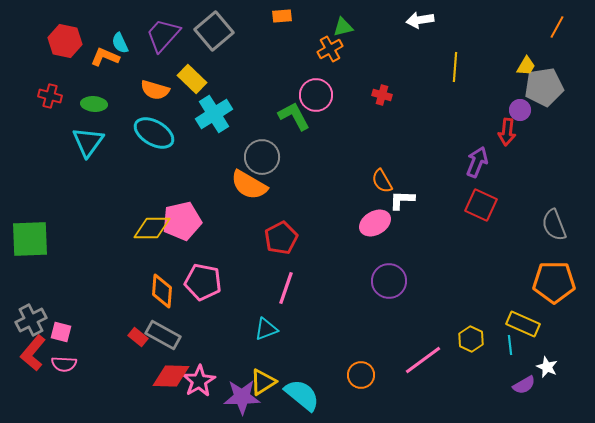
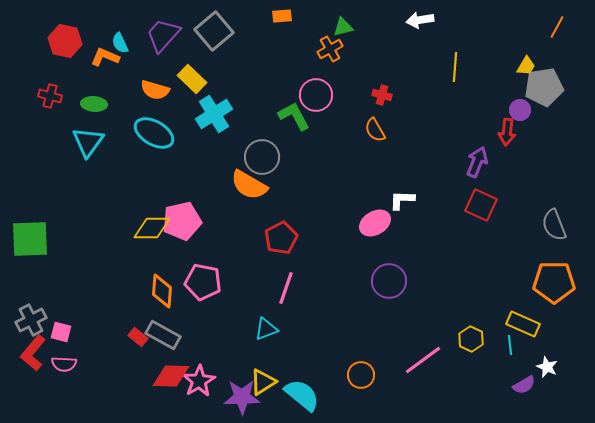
orange semicircle at (382, 181): moved 7 px left, 51 px up
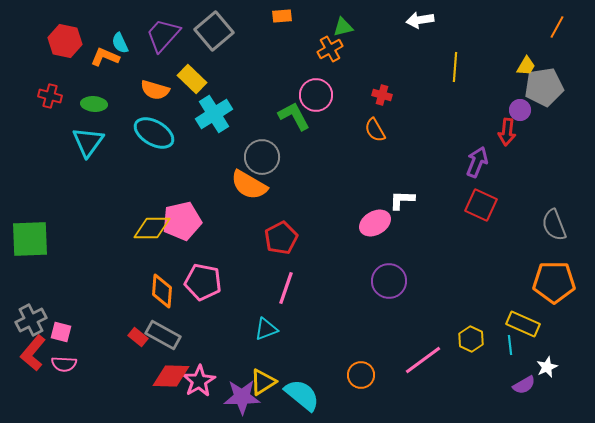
white star at (547, 367): rotated 25 degrees clockwise
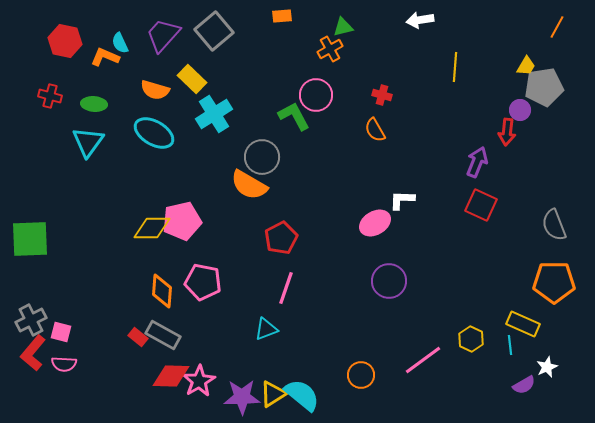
yellow triangle at (263, 382): moved 10 px right, 12 px down
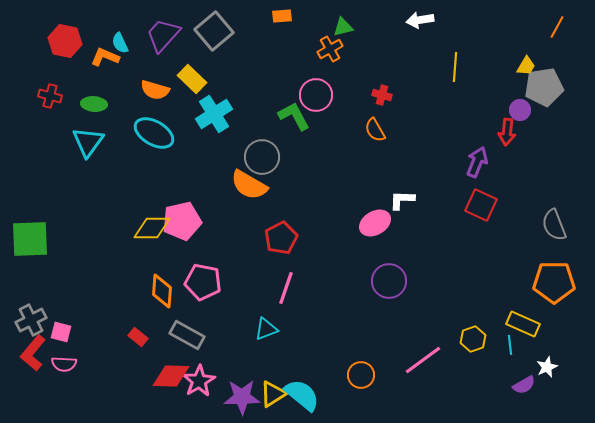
gray rectangle at (163, 335): moved 24 px right
yellow hexagon at (471, 339): moved 2 px right; rotated 15 degrees clockwise
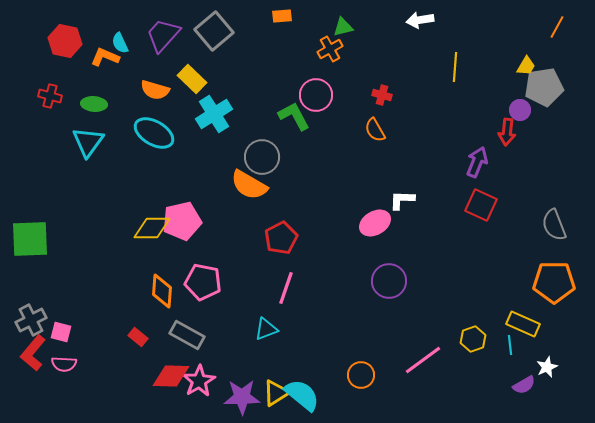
yellow triangle at (273, 394): moved 3 px right, 1 px up
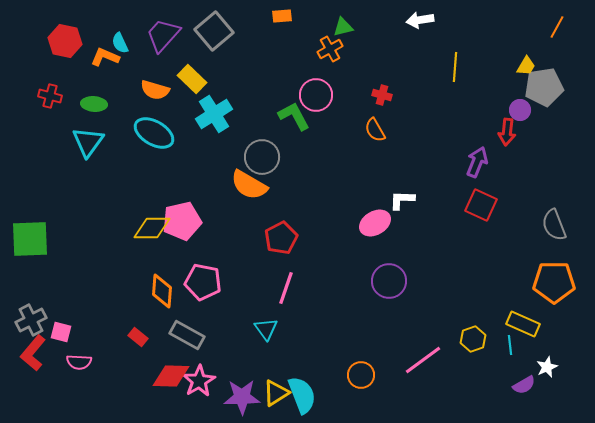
cyan triangle at (266, 329): rotated 45 degrees counterclockwise
pink semicircle at (64, 364): moved 15 px right, 2 px up
cyan semicircle at (302, 395): rotated 30 degrees clockwise
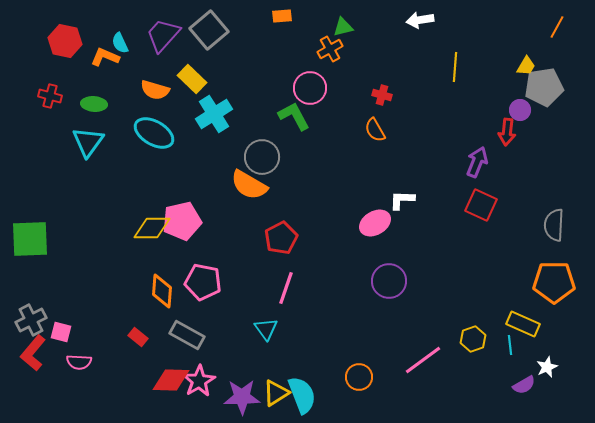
gray square at (214, 31): moved 5 px left, 1 px up
pink circle at (316, 95): moved 6 px left, 7 px up
gray semicircle at (554, 225): rotated 24 degrees clockwise
orange circle at (361, 375): moved 2 px left, 2 px down
red diamond at (171, 376): moved 4 px down
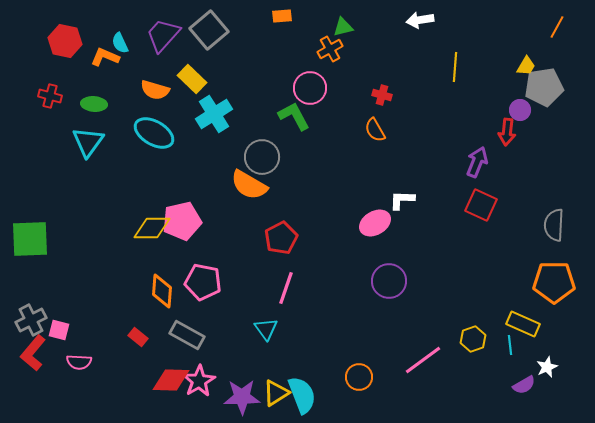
pink square at (61, 332): moved 2 px left, 2 px up
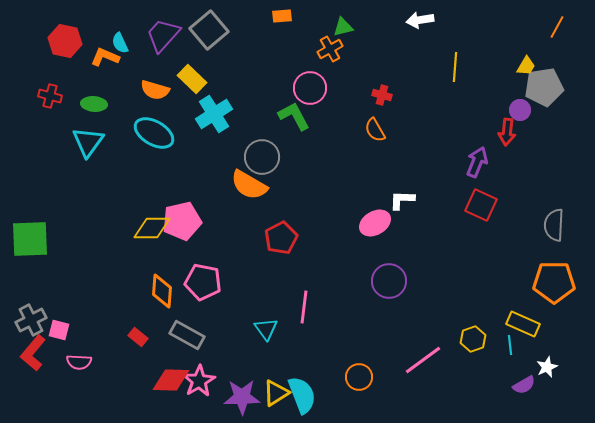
pink line at (286, 288): moved 18 px right, 19 px down; rotated 12 degrees counterclockwise
